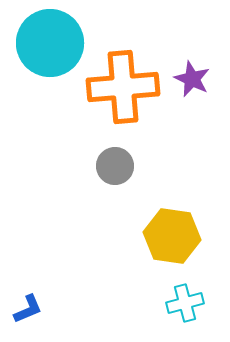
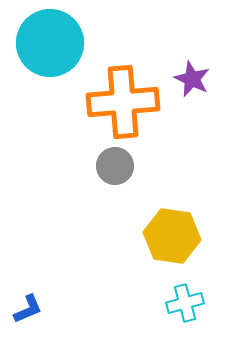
orange cross: moved 15 px down
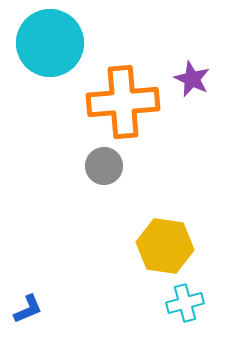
gray circle: moved 11 px left
yellow hexagon: moved 7 px left, 10 px down
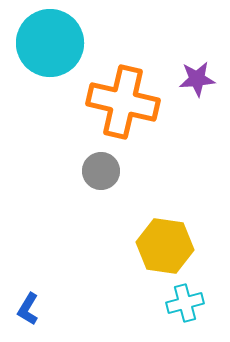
purple star: moved 5 px right; rotated 30 degrees counterclockwise
orange cross: rotated 18 degrees clockwise
gray circle: moved 3 px left, 5 px down
blue L-shape: rotated 144 degrees clockwise
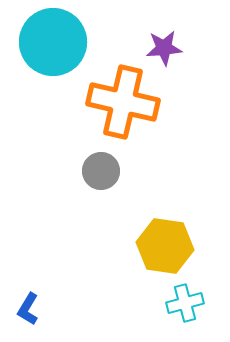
cyan circle: moved 3 px right, 1 px up
purple star: moved 33 px left, 31 px up
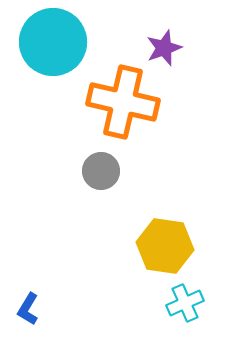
purple star: rotated 15 degrees counterclockwise
cyan cross: rotated 9 degrees counterclockwise
